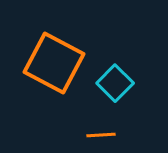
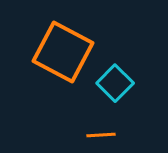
orange square: moved 9 px right, 11 px up
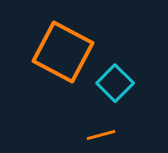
orange line: rotated 12 degrees counterclockwise
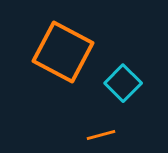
cyan square: moved 8 px right
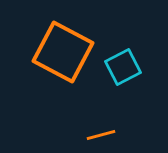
cyan square: moved 16 px up; rotated 18 degrees clockwise
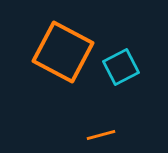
cyan square: moved 2 px left
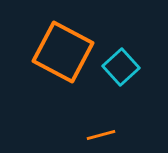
cyan square: rotated 15 degrees counterclockwise
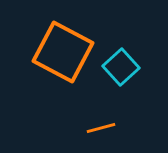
orange line: moved 7 px up
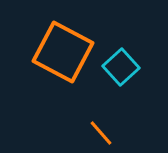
orange line: moved 5 px down; rotated 64 degrees clockwise
